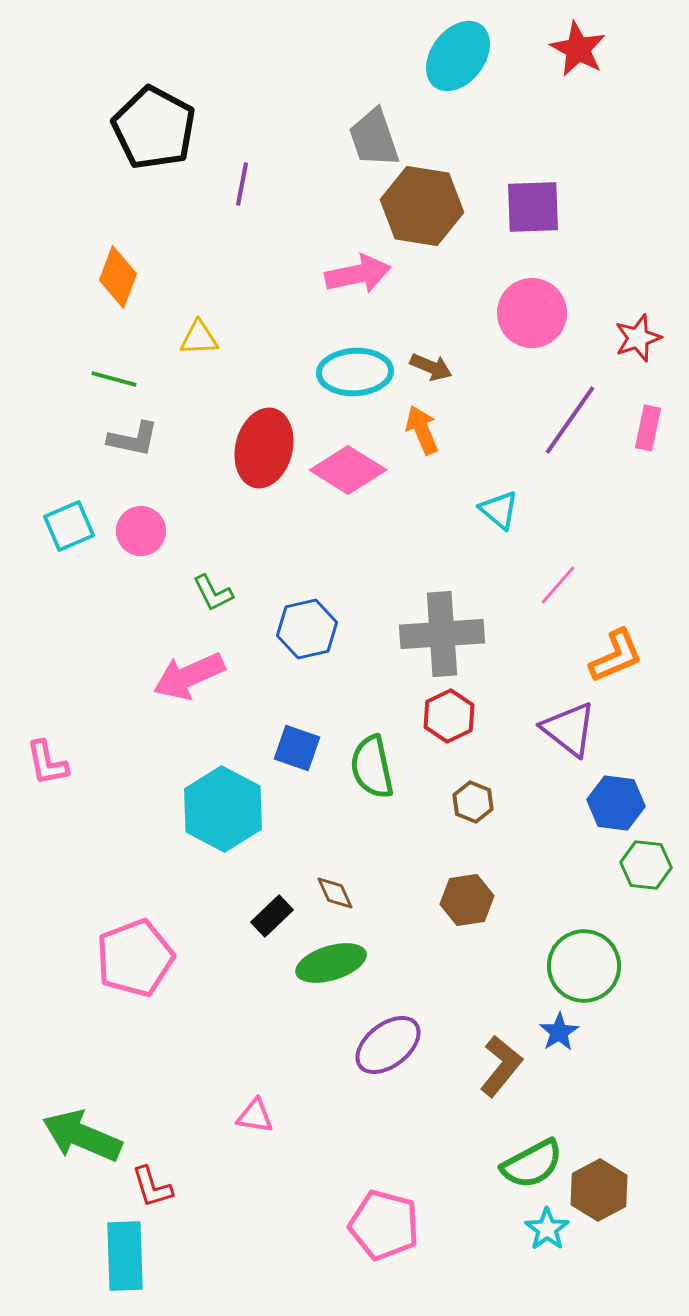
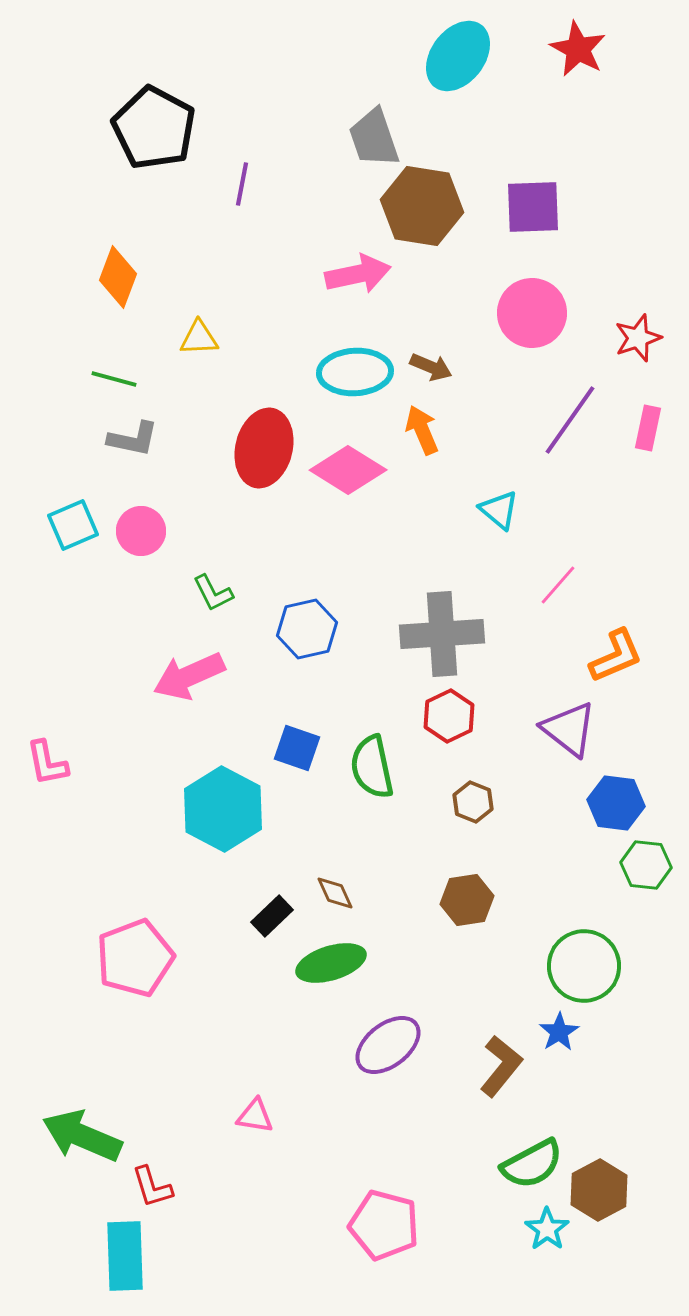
cyan square at (69, 526): moved 4 px right, 1 px up
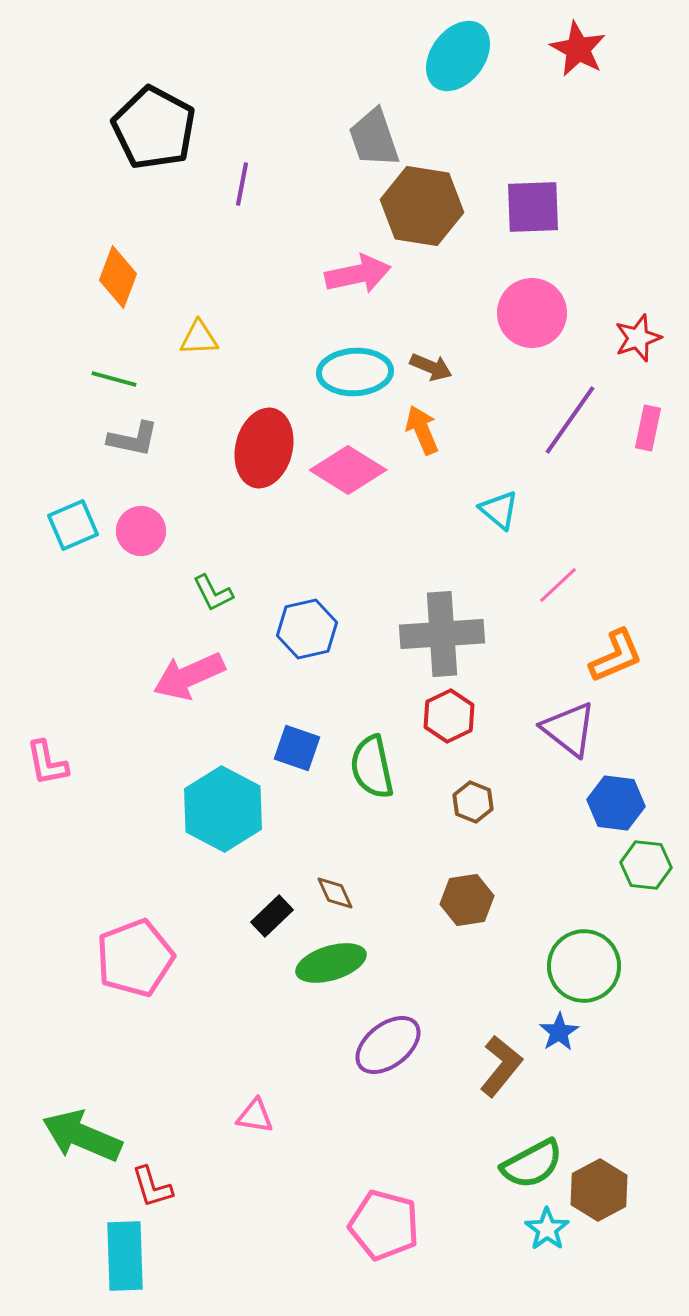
pink line at (558, 585): rotated 6 degrees clockwise
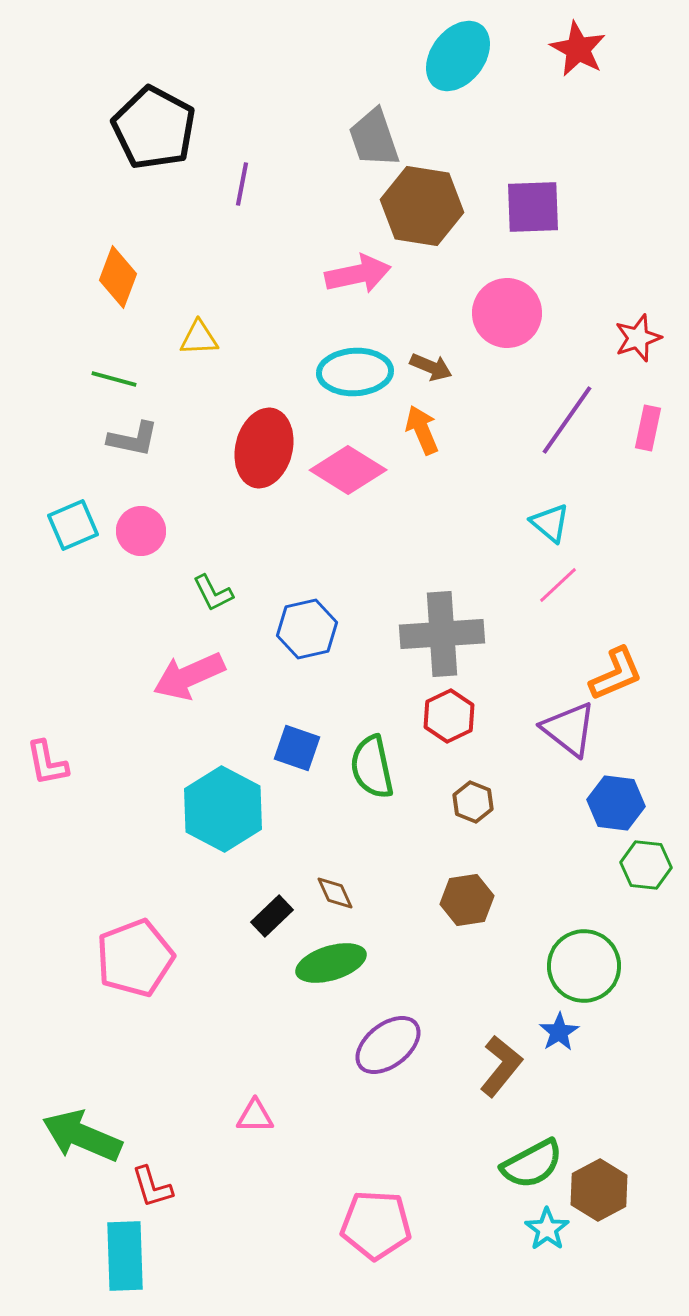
pink circle at (532, 313): moved 25 px left
purple line at (570, 420): moved 3 px left
cyan triangle at (499, 510): moved 51 px right, 13 px down
orange L-shape at (616, 656): moved 18 px down
pink triangle at (255, 1116): rotated 9 degrees counterclockwise
pink pentagon at (384, 1225): moved 8 px left; rotated 12 degrees counterclockwise
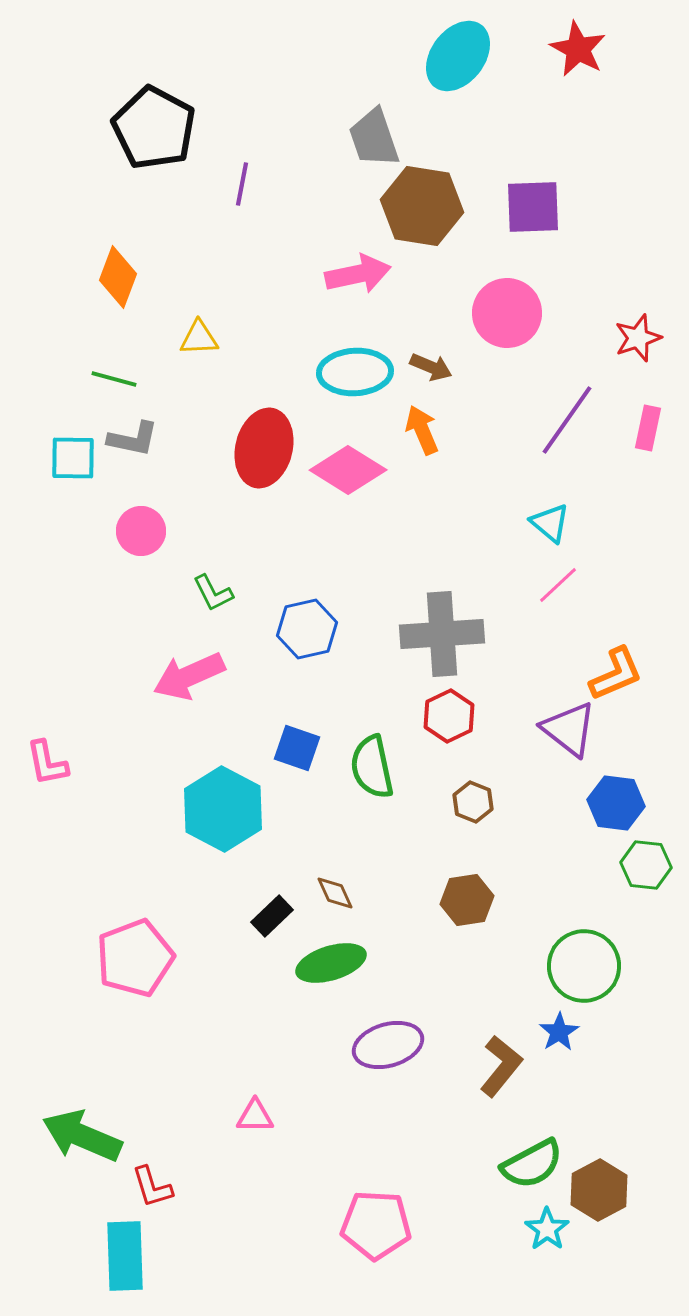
cyan square at (73, 525): moved 67 px up; rotated 24 degrees clockwise
purple ellipse at (388, 1045): rotated 22 degrees clockwise
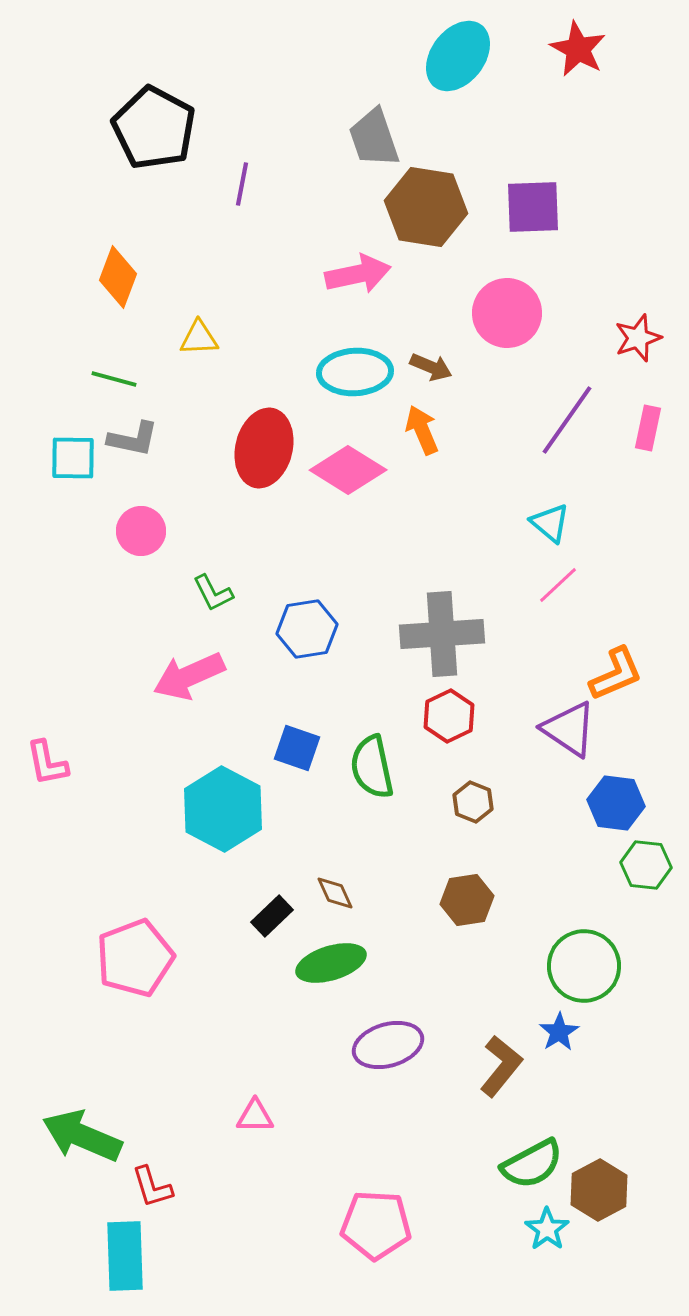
brown hexagon at (422, 206): moved 4 px right, 1 px down
blue hexagon at (307, 629): rotated 4 degrees clockwise
purple triangle at (569, 729): rotated 4 degrees counterclockwise
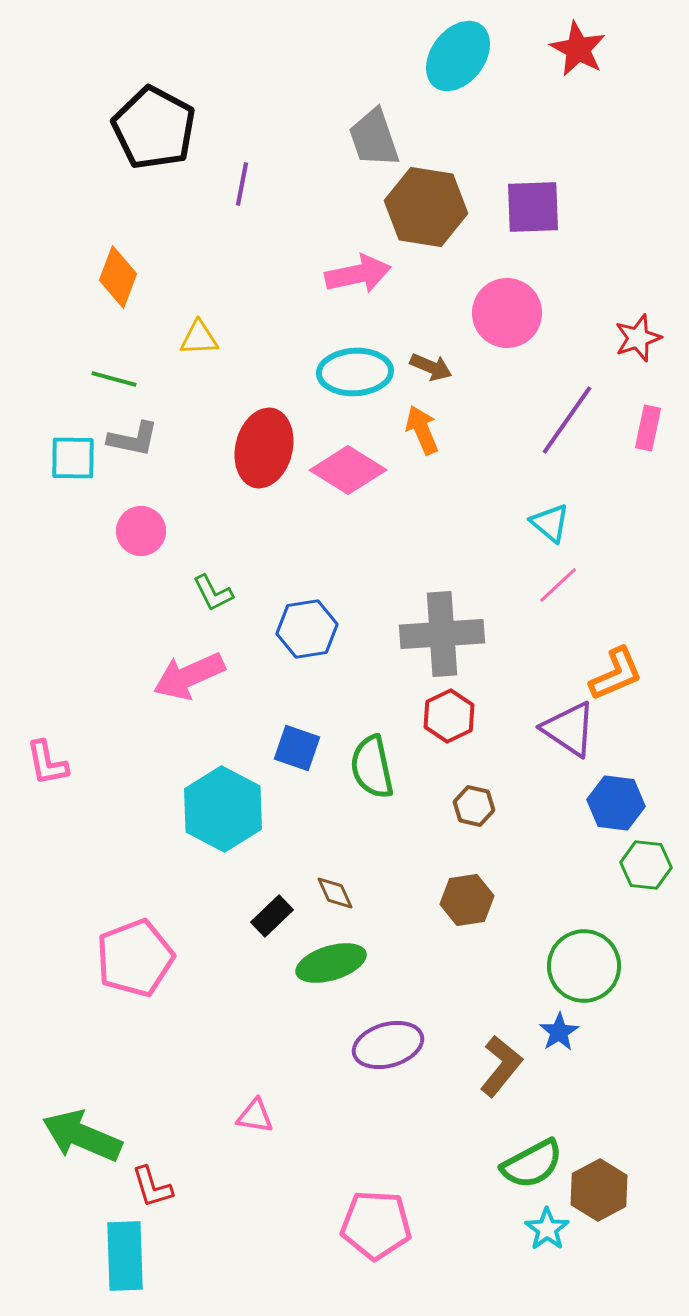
brown hexagon at (473, 802): moved 1 px right, 4 px down; rotated 9 degrees counterclockwise
pink triangle at (255, 1116): rotated 9 degrees clockwise
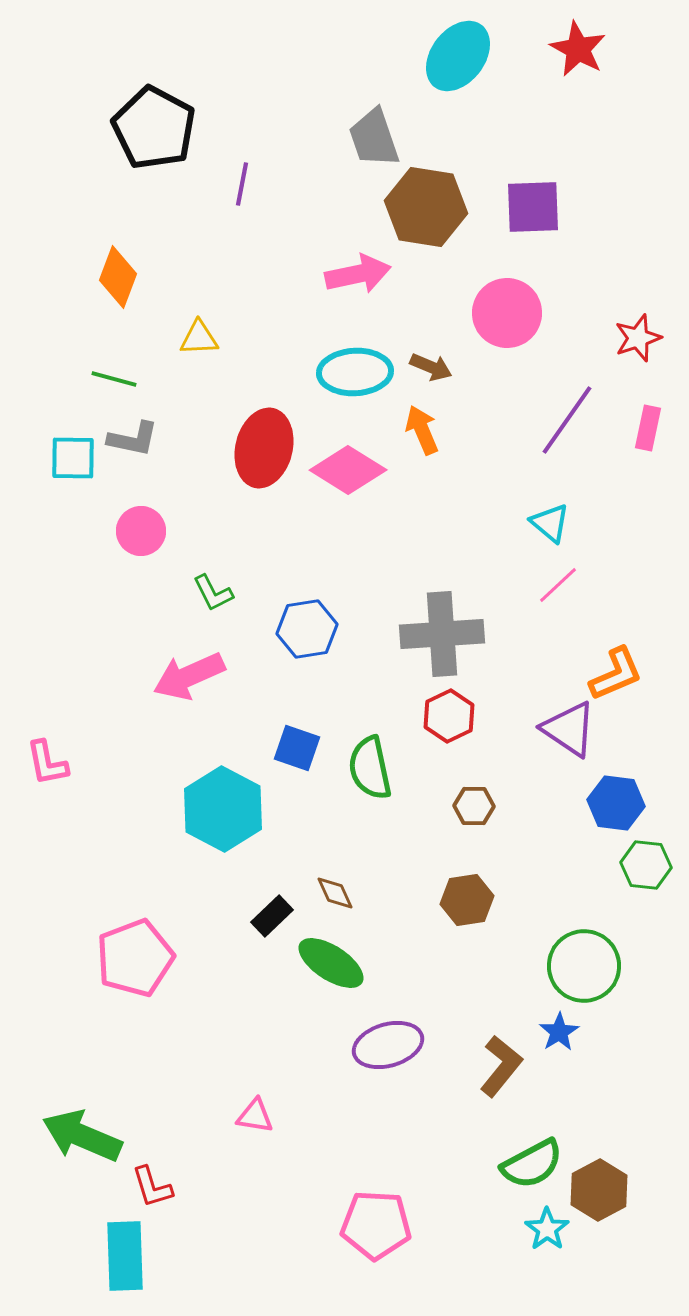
green semicircle at (372, 767): moved 2 px left, 1 px down
brown hexagon at (474, 806): rotated 12 degrees counterclockwise
green ellipse at (331, 963): rotated 50 degrees clockwise
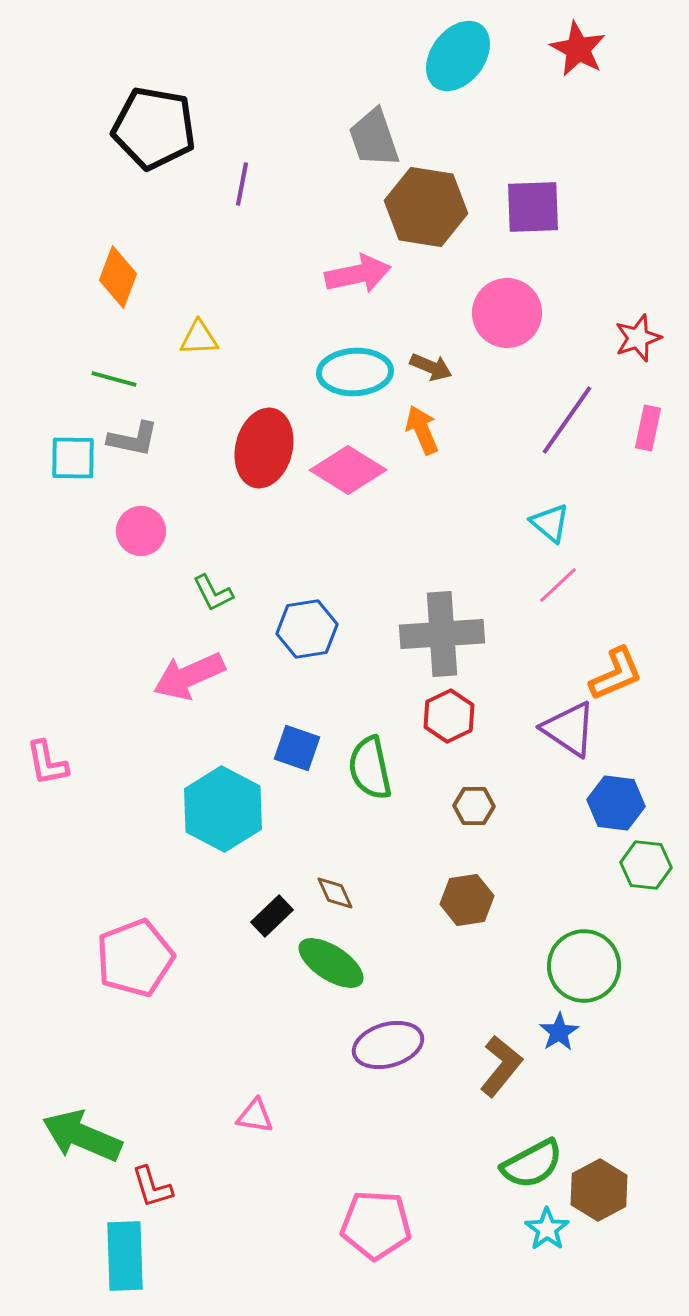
black pentagon at (154, 128): rotated 18 degrees counterclockwise
